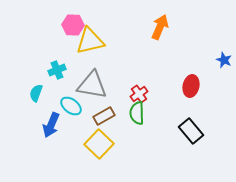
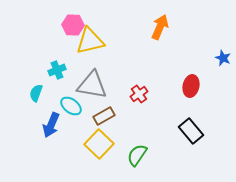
blue star: moved 1 px left, 2 px up
green semicircle: moved 42 px down; rotated 35 degrees clockwise
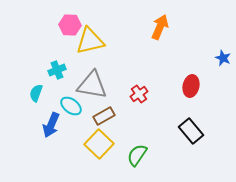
pink hexagon: moved 3 px left
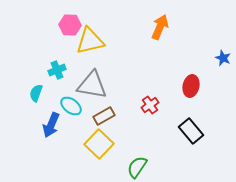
red cross: moved 11 px right, 11 px down
green semicircle: moved 12 px down
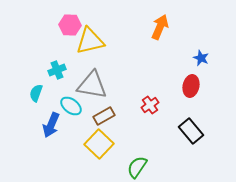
blue star: moved 22 px left
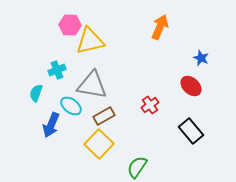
red ellipse: rotated 60 degrees counterclockwise
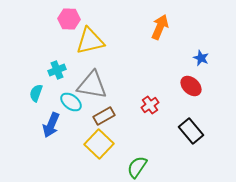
pink hexagon: moved 1 px left, 6 px up
cyan ellipse: moved 4 px up
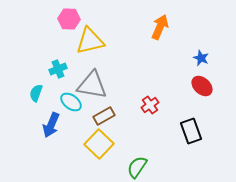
cyan cross: moved 1 px right, 1 px up
red ellipse: moved 11 px right
black rectangle: rotated 20 degrees clockwise
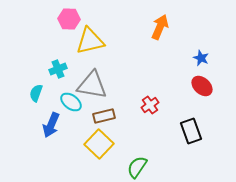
brown rectangle: rotated 15 degrees clockwise
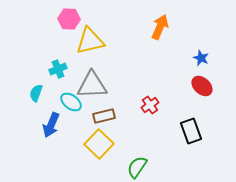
gray triangle: rotated 12 degrees counterclockwise
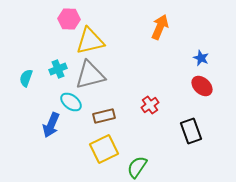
gray triangle: moved 2 px left, 10 px up; rotated 12 degrees counterclockwise
cyan semicircle: moved 10 px left, 15 px up
yellow square: moved 5 px right, 5 px down; rotated 20 degrees clockwise
